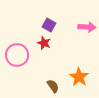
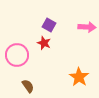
brown semicircle: moved 25 px left
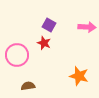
orange star: moved 1 px up; rotated 18 degrees counterclockwise
brown semicircle: rotated 64 degrees counterclockwise
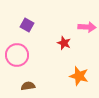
purple square: moved 22 px left
red star: moved 20 px right
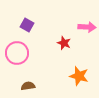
pink circle: moved 2 px up
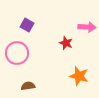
red star: moved 2 px right
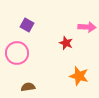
brown semicircle: moved 1 px down
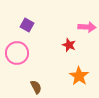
red star: moved 3 px right, 2 px down
orange star: rotated 18 degrees clockwise
brown semicircle: moved 8 px right; rotated 72 degrees clockwise
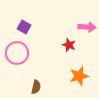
purple square: moved 3 px left, 2 px down
orange star: rotated 24 degrees clockwise
brown semicircle: rotated 40 degrees clockwise
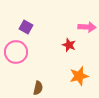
purple square: moved 2 px right
pink circle: moved 1 px left, 1 px up
brown semicircle: moved 2 px right, 1 px down
